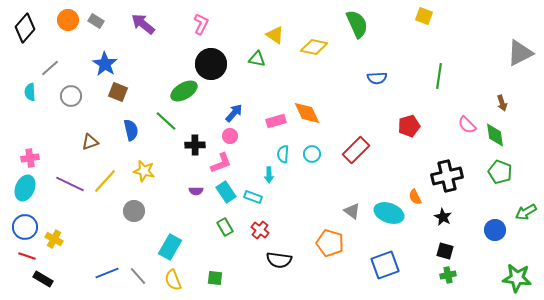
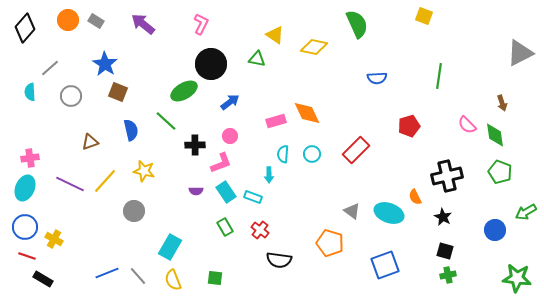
blue arrow at (234, 113): moved 4 px left, 11 px up; rotated 12 degrees clockwise
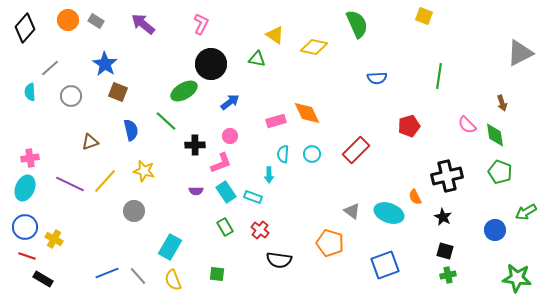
green square at (215, 278): moved 2 px right, 4 px up
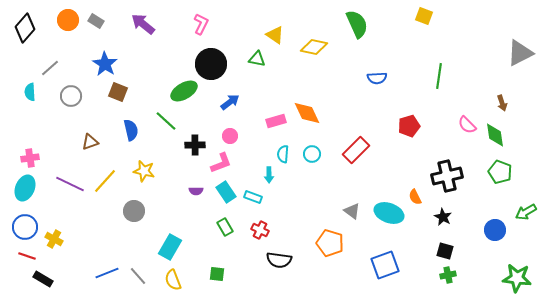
red cross at (260, 230): rotated 12 degrees counterclockwise
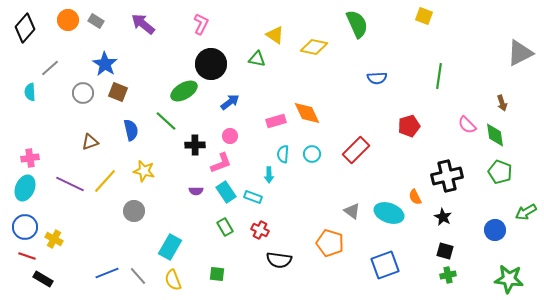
gray circle at (71, 96): moved 12 px right, 3 px up
green star at (517, 278): moved 8 px left, 1 px down
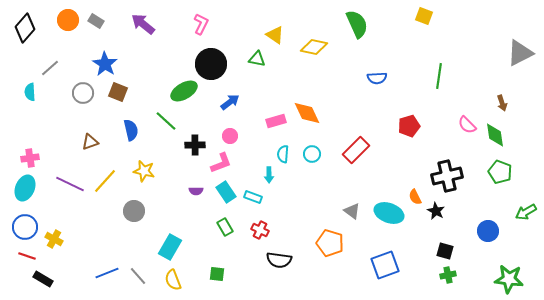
black star at (443, 217): moved 7 px left, 6 px up
blue circle at (495, 230): moved 7 px left, 1 px down
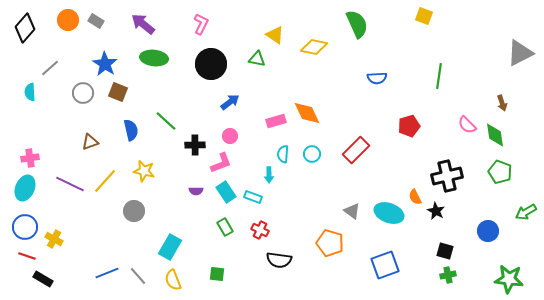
green ellipse at (184, 91): moved 30 px left, 33 px up; rotated 36 degrees clockwise
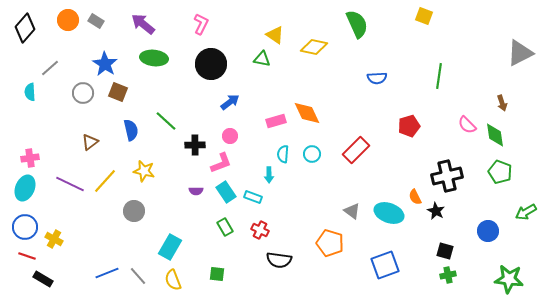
green triangle at (257, 59): moved 5 px right
brown triangle at (90, 142): rotated 18 degrees counterclockwise
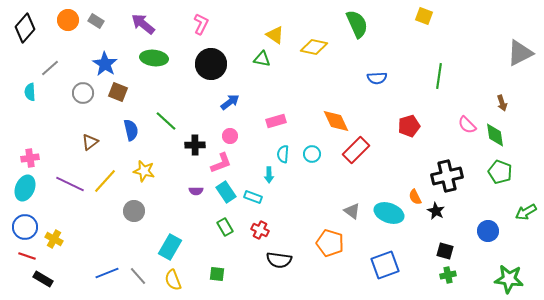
orange diamond at (307, 113): moved 29 px right, 8 px down
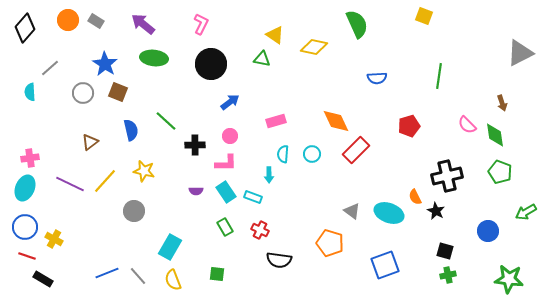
pink L-shape at (221, 163): moved 5 px right; rotated 20 degrees clockwise
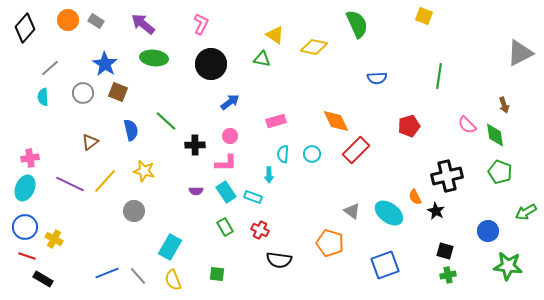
cyan semicircle at (30, 92): moved 13 px right, 5 px down
brown arrow at (502, 103): moved 2 px right, 2 px down
cyan ellipse at (389, 213): rotated 16 degrees clockwise
green star at (509, 279): moved 1 px left, 13 px up
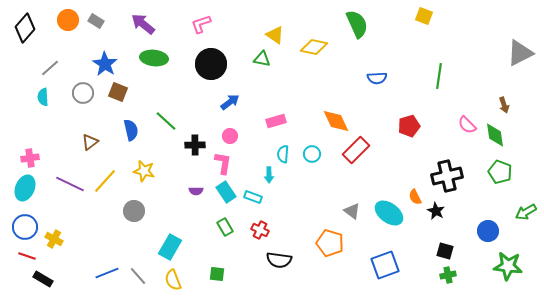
pink L-shape at (201, 24): rotated 135 degrees counterclockwise
pink L-shape at (226, 163): moved 3 px left; rotated 80 degrees counterclockwise
